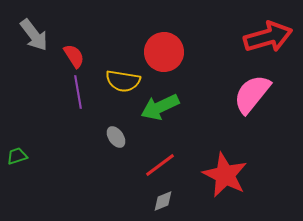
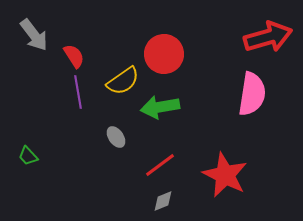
red circle: moved 2 px down
yellow semicircle: rotated 44 degrees counterclockwise
pink semicircle: rotated 150 degrees clockwise
green arrow: rotated 15 degrees clockwise
green trapezoid: moved 11 px right; rotated 115 degrees counterclockwise
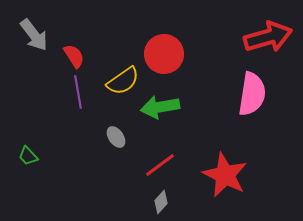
gray diamond: moved 2 px left, 1 px down; rotated 25 degrees counterclockwise
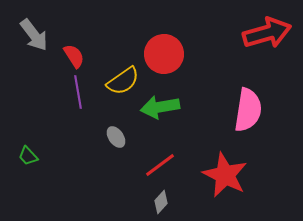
red arrow: moved 1 px left, 4 px up
pink semicircle: moved 4 px left, 16 px down
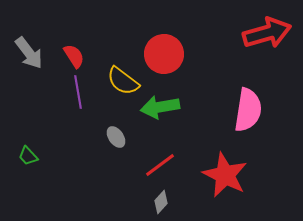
gray arrow: moved 5 px left, 18 px down
yellow semicircle: rotated 72 degrees clockwise
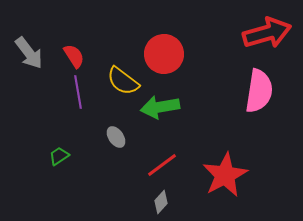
pink semicircle: moved 11 px right, 19 px up
green trapezoid: moved 31 px right; rotated 100 degrees clockwise
red line: moved 2 px right
red star: rotated 18 degrees clockwise
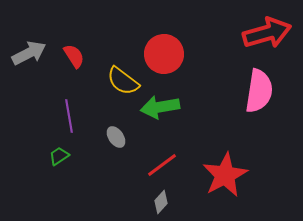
gray arrow: rotated 80 degrees counterclockwise
purple line: moved 9 px left, 24 px down
